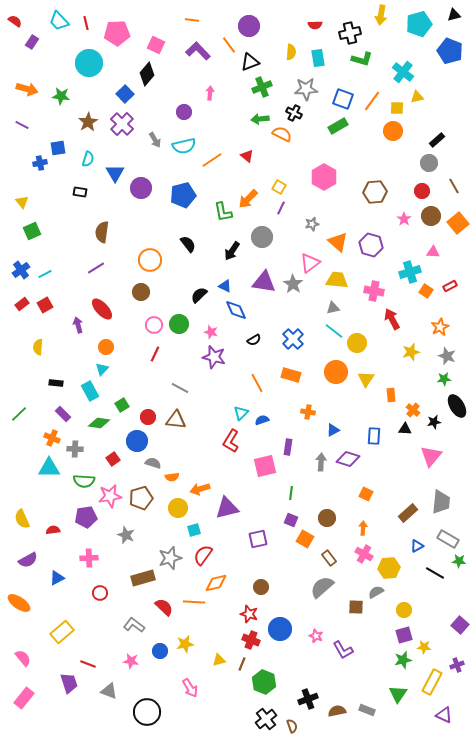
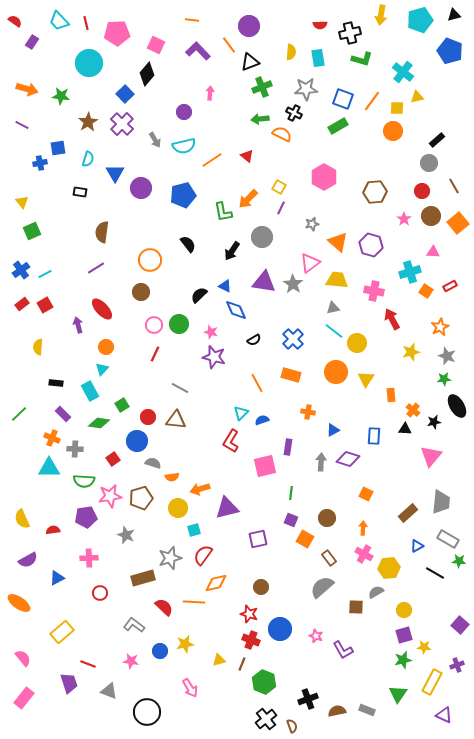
cyan pentagon at (419, 24): moved 1 px right, 4 px up
red semicircle at (315, 25): moved 5 px right
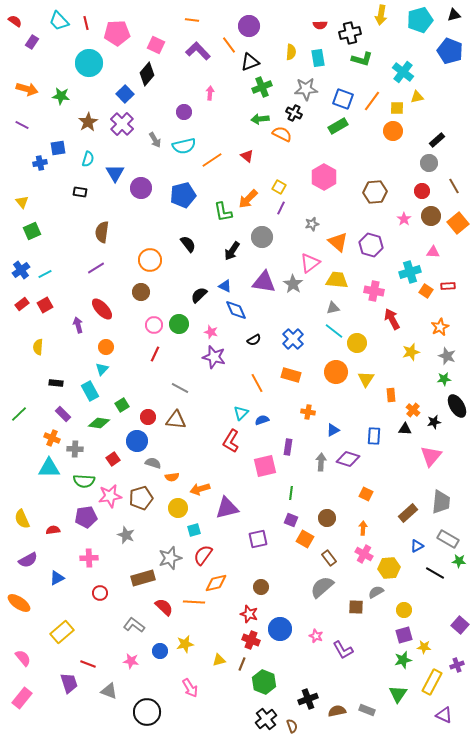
red rectangle at (450, 286): moved 2 px left; rotated 24 degrees clockwise
pink rectangle at (24, 698): moved 2 px left
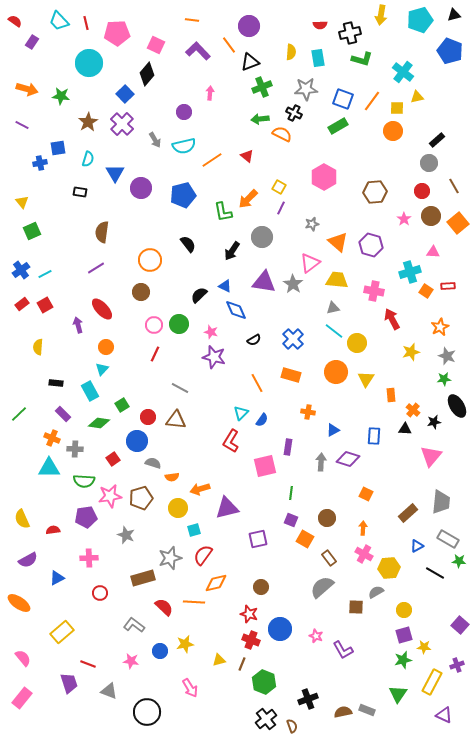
blue semicircle at (262, 420): rotated 144 degrees clockwise
brown semicircle at (337, 711): moved 6 px right, 1 px down
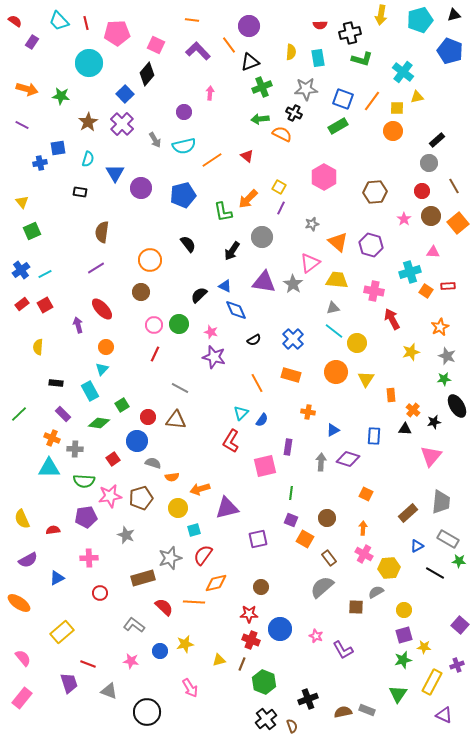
red star at (249, 614): rotated 18 degrees counterclockwise
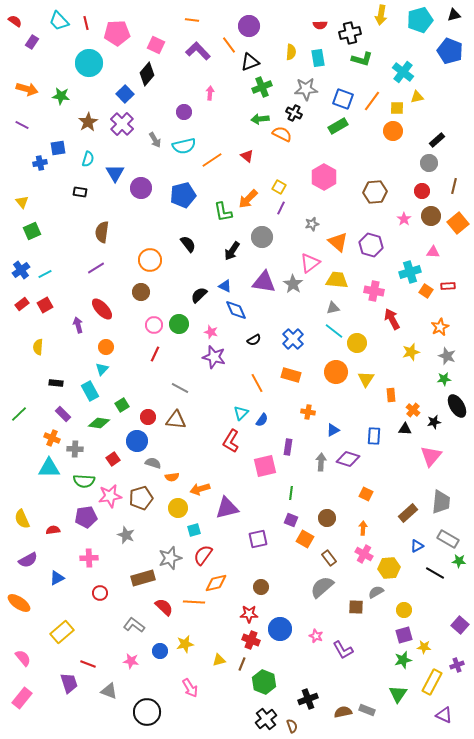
brown line at (454, 186): rotated 42 degrees clockwise
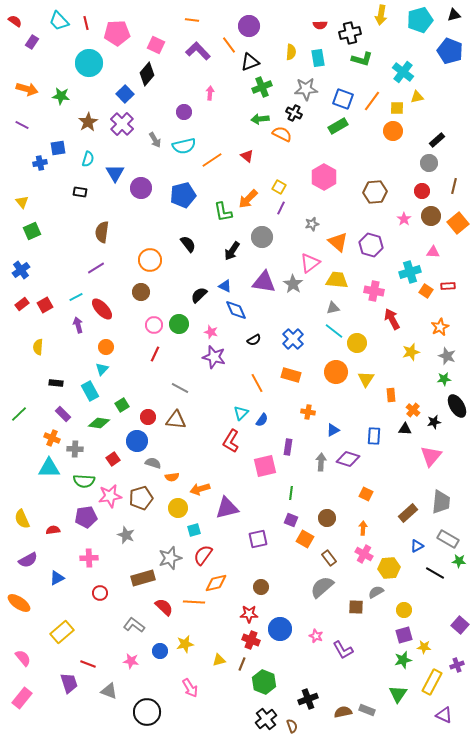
cyan line at (45, 274): moved 31 px right, 23 px down
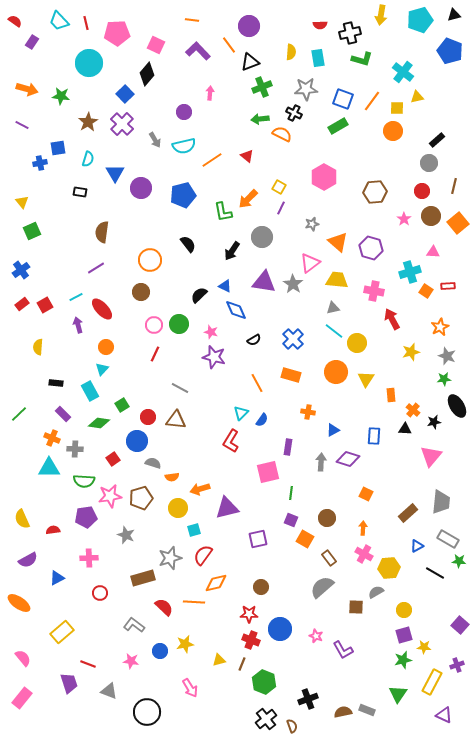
purple hexagon at (371, 245): moved 3 px down
pink square at (265, 466): moved 3 px right, 6 px down
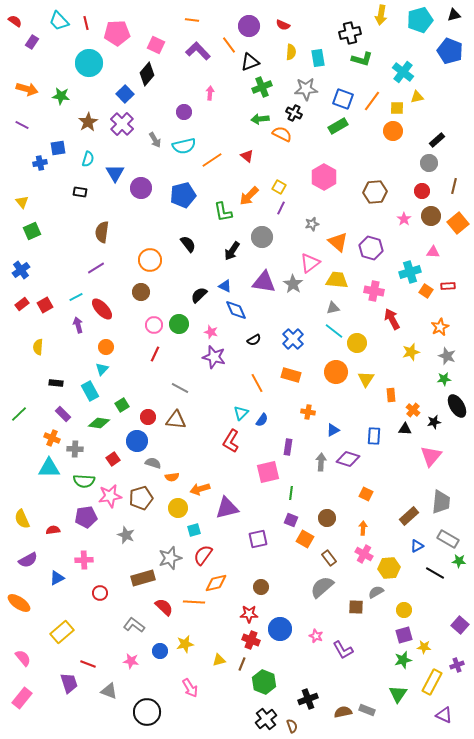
red semicircle at (320, 25): moved 37 px left; rotated 24 degrees clockwise
orange arrow at (248, 199): moved 1 px right, 3 px up
brown rectangle at (408, 513): moved 1 px right, 3 px down
pink cross at (89, 558): moved 5 px left, 2 px down
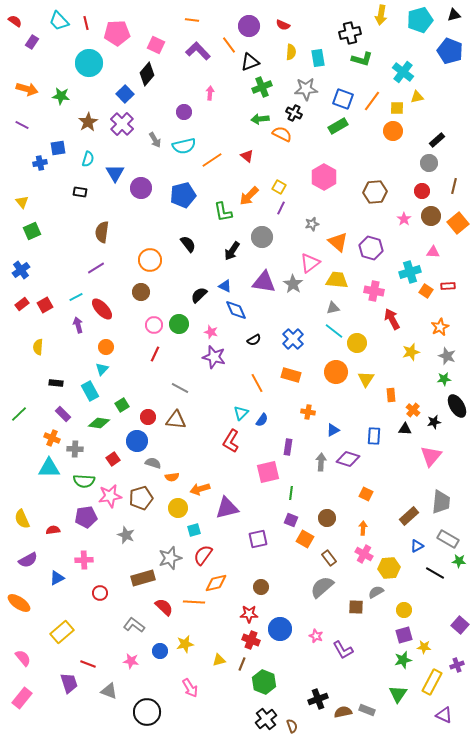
black cross at (308, 699): moved 10 px right
